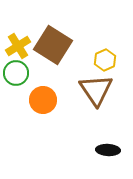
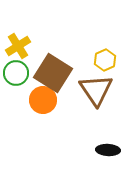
brown square: moved 28 px down
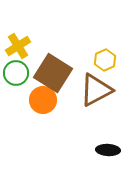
brown triangle: rotated 36 degrees clockwise
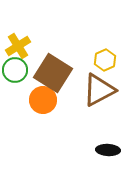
green circle: moved 1 px left, 3 px up
brown triangle: moved 3 px right
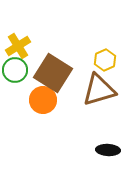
brown triangle: rotated 12 degrees clockwise
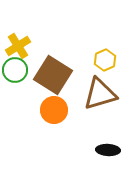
brown square: moved 2 px down
brown triangle: moved 1 px right, 4 px down
orange circle: moved 11 px right, 10 px down
